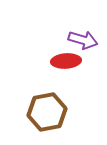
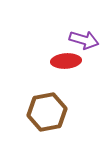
purple arrow: moved 1 px right
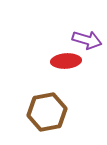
purple arrow: moved 3 px right
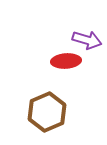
brown hexagon: rotated 12 degrees counterclockwise
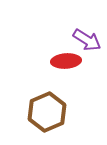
purple arrow: rotated 16 degrees clockwise
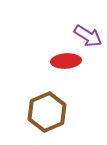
purple arrow: moved 1 px right, 4 px up
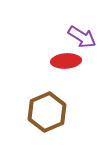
purple arrow: moved 6 px left, 1 px down
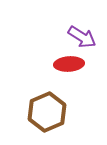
red ellipse: moved 3 px right, 3 px down
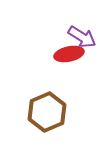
red ellipse: moved 10 px up; rotated 8 degrees counterclockwise
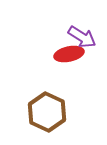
brown hexagon: rotated 12 degrees counterclockwise
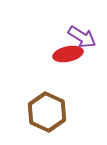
red ellipse: moved 1 px left
